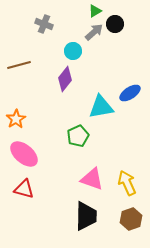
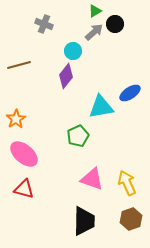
purple diamond: moved 1 px right, 3 px up
black trapezoid: moved 2 px left, 5 px down
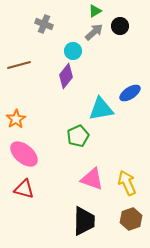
black circle: moved 5 px right, 2 px down
cyan triangle: moved 2 px down
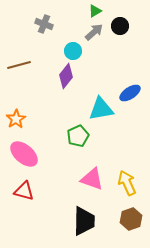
red triangle: moved 2 px down
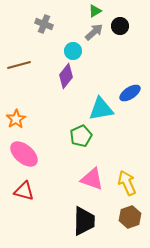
green pentagon: moved 3 px right
brown hexagon: moved 1 px left, 2 px up
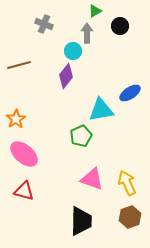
gray arrow: moved 7 px left, 1 px down; rotated 48 degrees counterclockwise
cyan triangle: moved 1 px down
black trapezoid: moved 3 px left
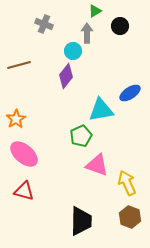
pink triangle: moved 5 px right, 14 px up
brown hexagon: rotated 20 degrees counterclockwise
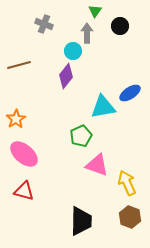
green triangle: rotated 24 degrees counterclockwise
cyan triangle: moved 2 px right, 3 px up
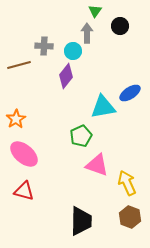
gray cross: moved 22 px down; rotated 18 degrees counterclockwise
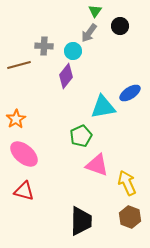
gray arrow: moved 2 px right; rotated 144 degrees counterclockwise
